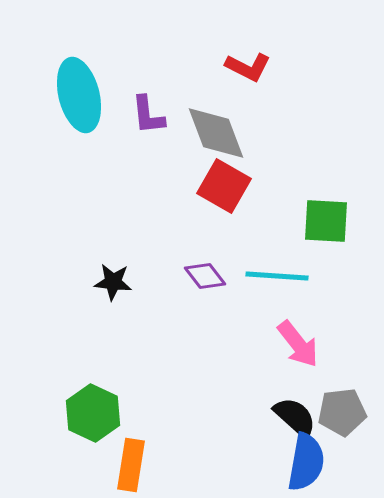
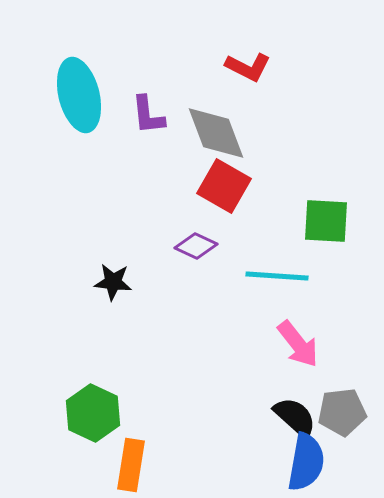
purple diamond: moved 9 px left, 30 px up; rotated 27 degrees counterclockwise
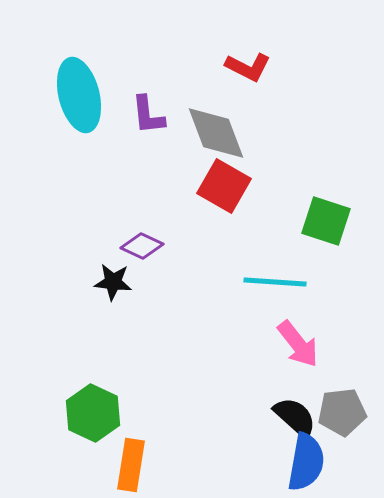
green square: rotated 15 degrees clockwise
purple diamond: moved 54 px left
cyan line: moved 2 px left, 6 px down
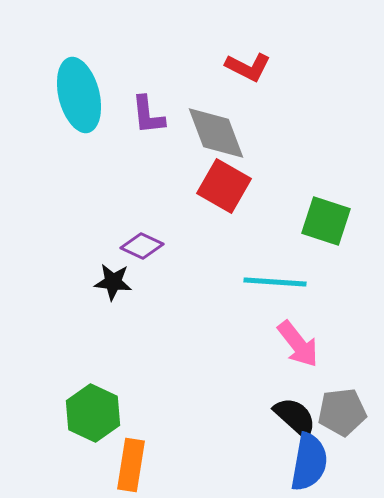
blue semicircle: moved 3 px right
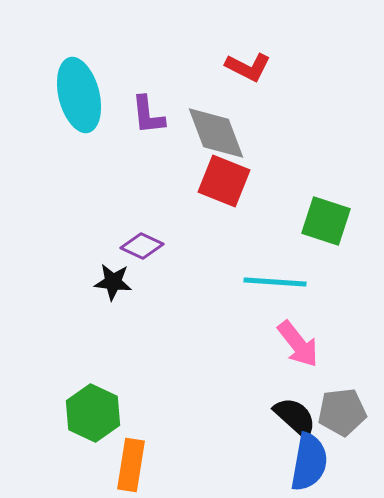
red square: moved 5 px up; rotated 8 degrees counterclockwise
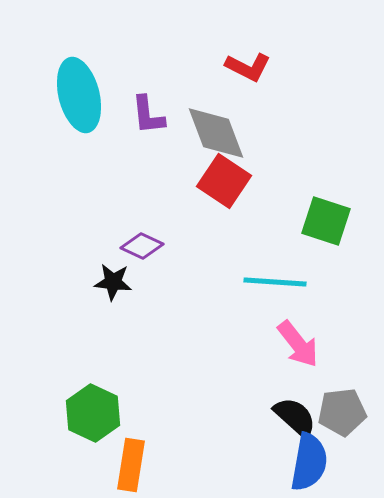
red square: rotated 12 degrees clockwise
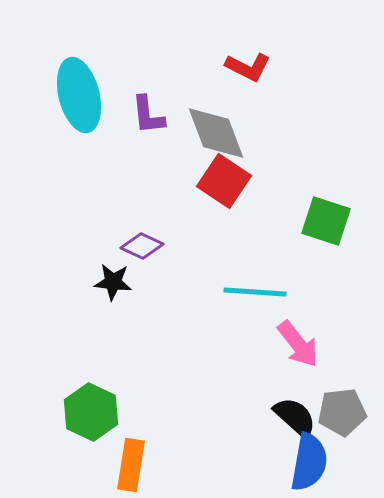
cyan line: moved 20 px left, 10 px down
green hexagon: moved 2 px left, 1 px up
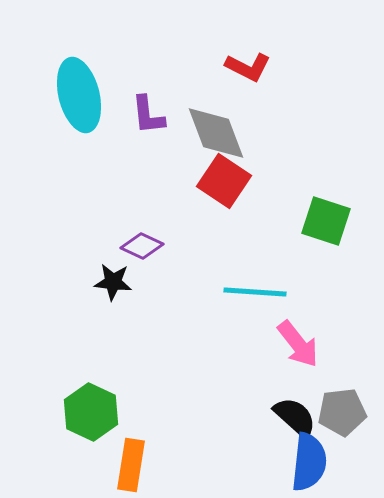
blue semicircle: rotated 4 degrees counterclockwise
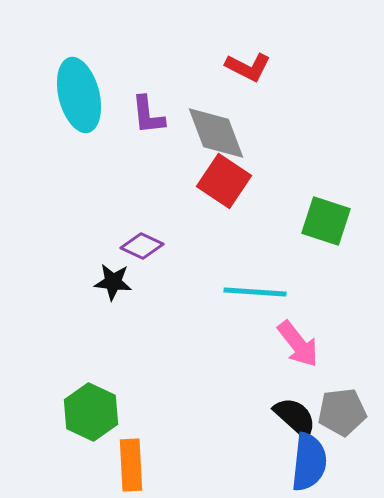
orange rectangle: rotated 12 degrees counterclockwise
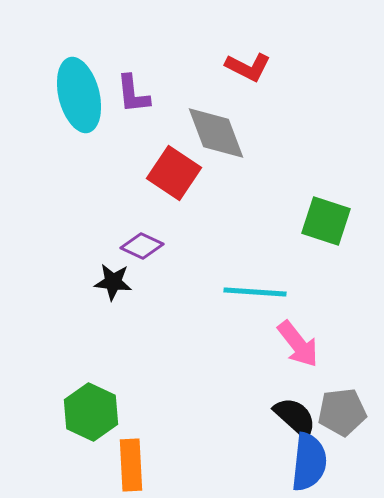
purple L-shape: moved 15 px left, 21 px up
red square: moved 50 px left, 8 px up
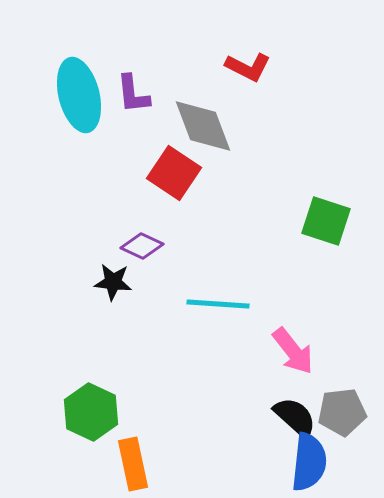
gray diamond: moved 13 px left, 7 px up
cyan line: moved 37 px left, 12 px down
pink arrow: moved 5 px left, 7 px down
orange rectangle: moved 2 px right, 1 px up; rotated 9 degrees counterclockwise
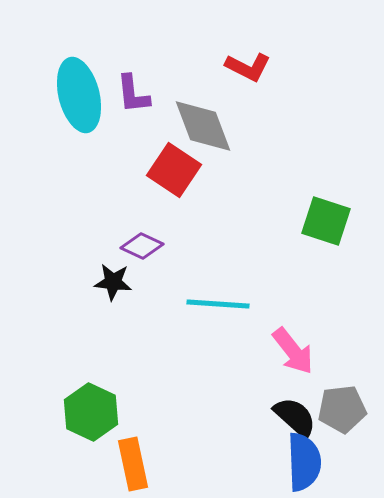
red square: moved 3 px up
gray pentagon: moved 3 px up
blue semicircle: moved 5 px left; rotated 8 degrees counterclockwise
